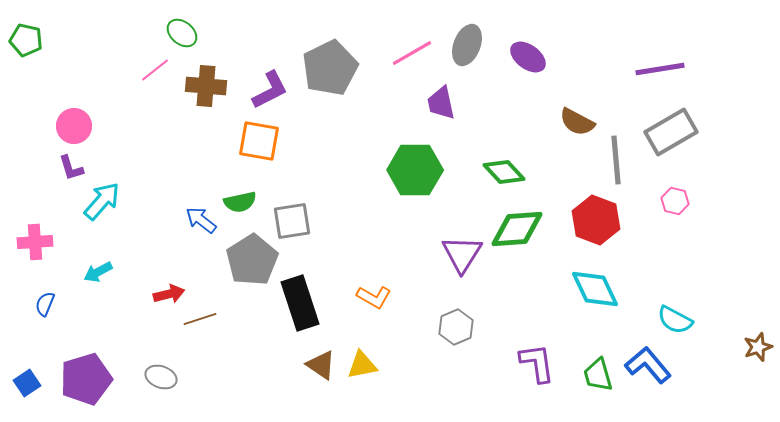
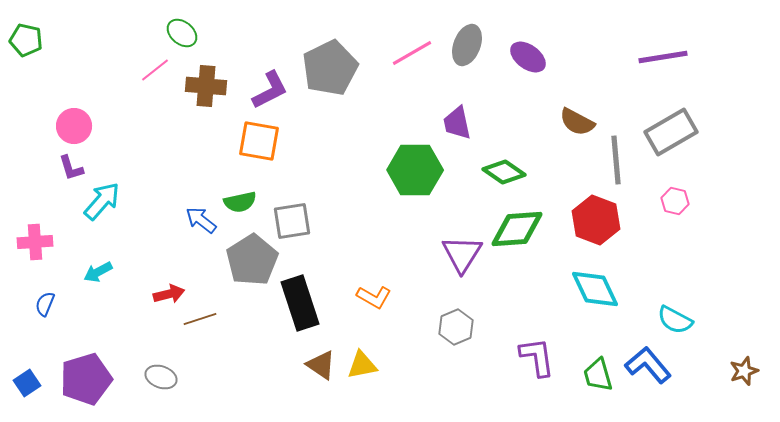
purple line at (660, 69): moved 3 px right, 12 px up
purple trapezoid at (441, 103): moved 16 px right, 20 px down
green diamond at (504, 172): rotated 12 degrees counterclockwise
brown star at (758, 347): moved 14 px left, 24 px down
purple L-shape at (537, 363): moved 6 px up
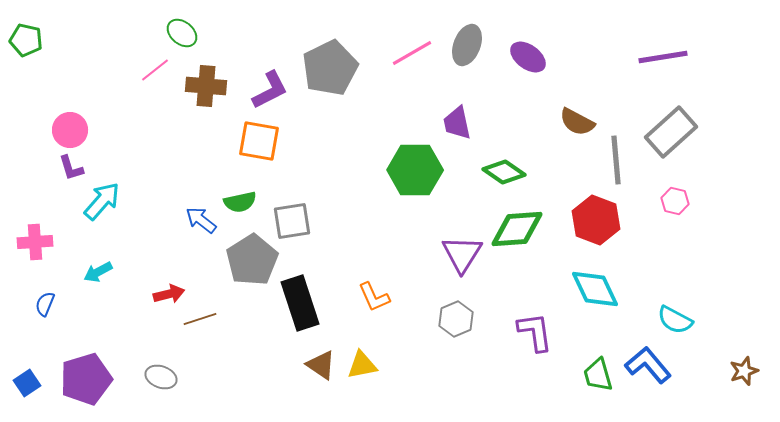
pink circle at (74, 126): moved 4 px left, 4 px down
gray rectangle at (671, 132): rotated 12 degrees counterclockwise
orange L-shape at (374, 297): rotated 36 degrees clockwise
gray hexagon at (456, 327): moved 8 px up
purple L-shape at (537, 357): moved 2 px left, 25 px up
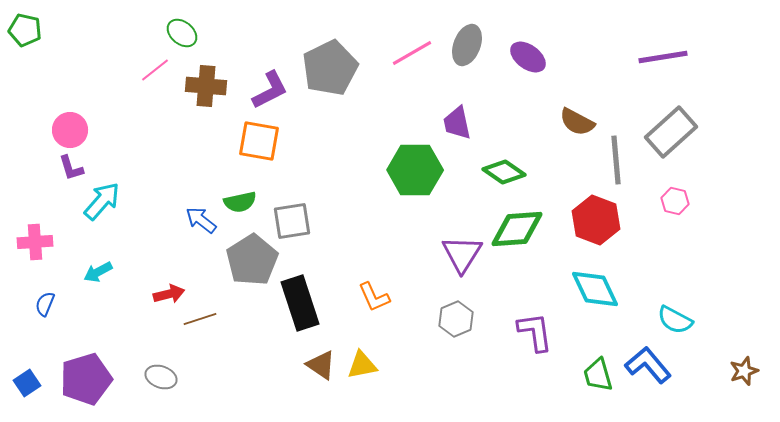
green pentagon at (26, 40): moved 1 px left, 10 px up
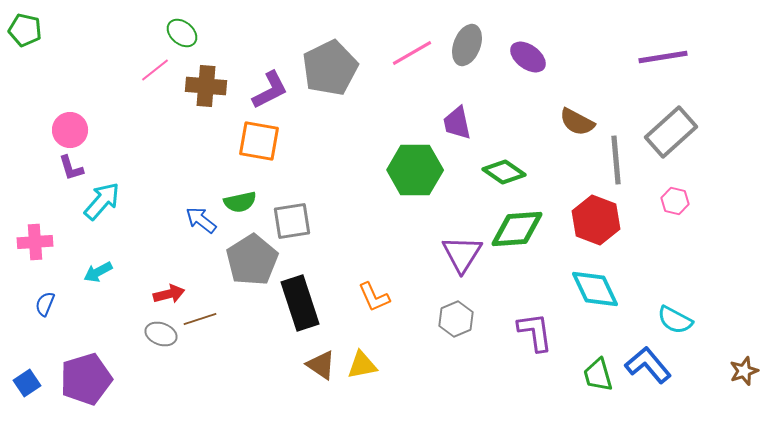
gray ellipse at (161, 377): moved 43 px up
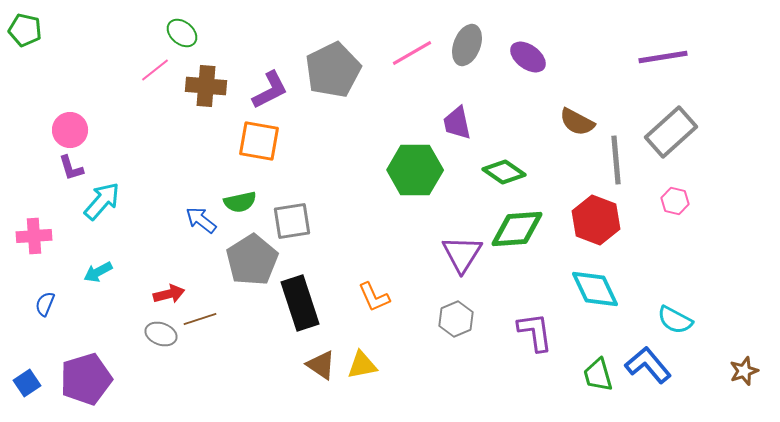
gray pentagon at (330, 68): moved 3 px right, 2 px down
pink cross at (35, 242): moved 1 px left, 6 px up
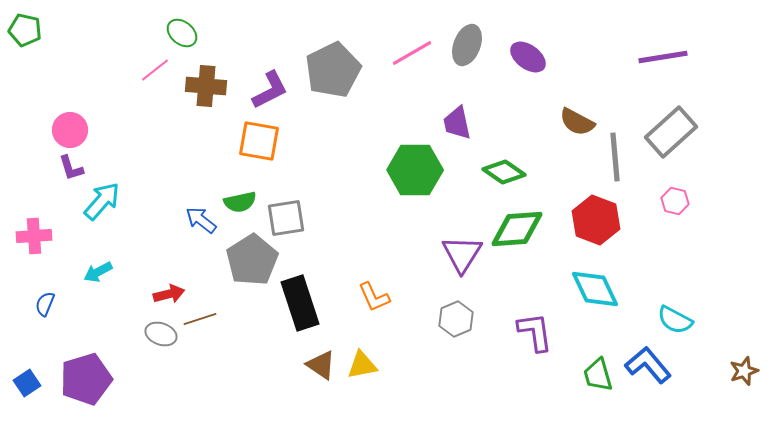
gray line at (616, 160): moved 1 px left, 3 px up
gray square at (292, 221): moved 6 px left, 3 px up
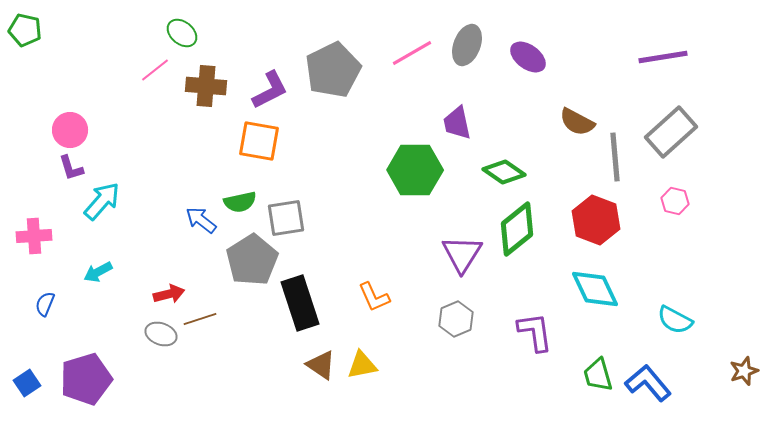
green diamond at (517, 229): rotated 34 degrees counterclockwise
blue L-shape at (648, 365): moved 18 px down
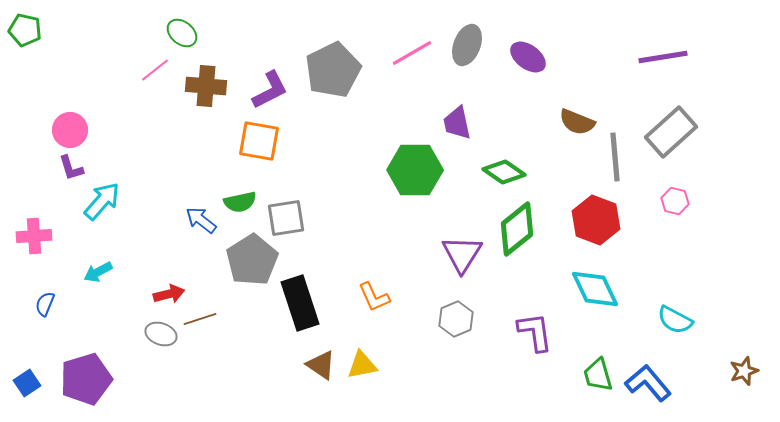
brown semicircle at (577, 122): rotated 6 degrees counterclockwise
